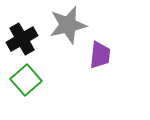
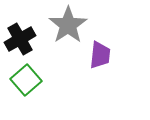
gray star: rotated 21 degrees counterclockwise
black cross: moved 2 px left
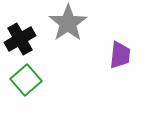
gray star: moved 2 px up
purple trapezoid: moved 20 px right
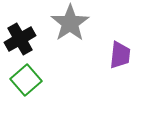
gray star: moved 2 px right
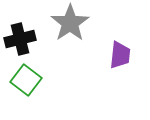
black cross: rotated 16 degrees clockwise
green square: rotated 12 degrees counterclockwise
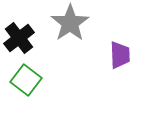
black cross: moved 1 px left, 1 px up; rotated 24 degrees counterclockwise
purple trapezoid: rotated 8 degrees counterclockwise
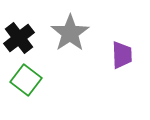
gray star: moved 10 px down
purple trapezoid: moved 2 px right
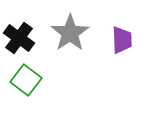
black cross: rotated 16 degrees counterclockwise
purple trapezoid: moved 15 px up
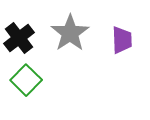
black cross: rotated 16 degrees clockwise
green square: rotated 8 degrees clockwise
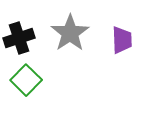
black cross: rotated 20 degrees clockwise
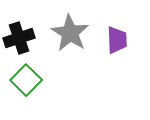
gray star: rotated 6 degrees counterclockwise
purple trapezoid: moved 5 px left
